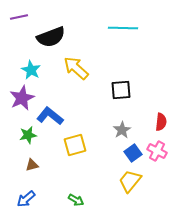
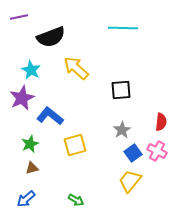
green star: moved 2 px right, 9 px down; rotated 12 degrees counterclockwise
brown triangle: moved 3 px down
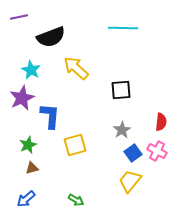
blue L-shape: rotated 56 degrees clockwise
green star: moved 2 px left, 1 px down
